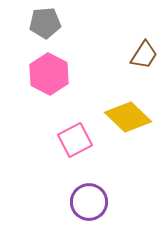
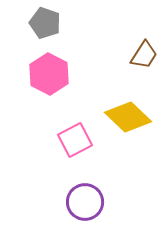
gray pentagon: rotated 24 degrees clockwise
purple circle: moved 4 px left
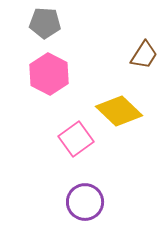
gray pentagon: rotated 16 degrees counterclockwise
yellow diamond: moved 9 px left, 6 px up
pink square: moved 1 px right, 1 px up; rotated 8 degrees counterclockwise
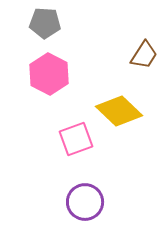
pink square: rotated 16 degrees clockwise
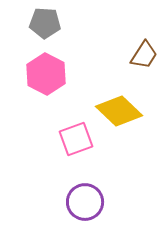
pink hexagon: moved 3 px left
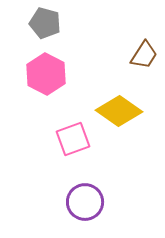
gray pentagon: rotated 12 degrees clockwise
yellow diamond: rotated 9 degrees counterclockwise
pink square: moved 3 px left
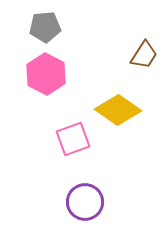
gray pentagon: moved 4 px down; rotated 20 degrees counterclockwise
yellow diamond: moved 1 px left, 1 px up
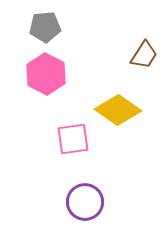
pink square: rotated 12 degrees clockwise
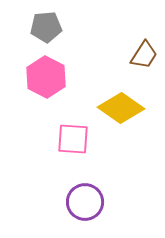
gray pentagon: moved 1 px right
pink hexagon: moved 3 px down
yellow diamond: moved 3 px right, 2 px up
pink square: rotated 12 degrees clockwise
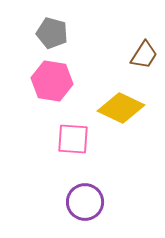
gray pentagon: moved 6 px right, 6 px down; rotated 20 degrees clockwise
pink hexagon: moved 6 px right, 4 px down; rotated 18 degrees counterclockwise
yellow diamond: rotated 9 degrees counterclockwise
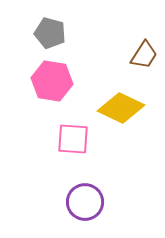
gray pentagon: moved 2 px left
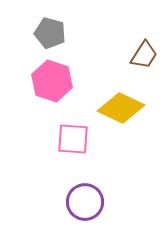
pink hexagon: rotated 9 degrees clockwise
